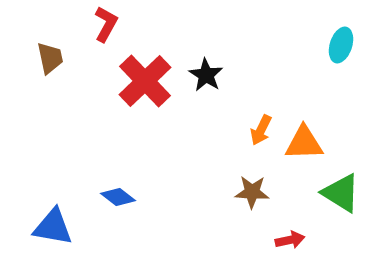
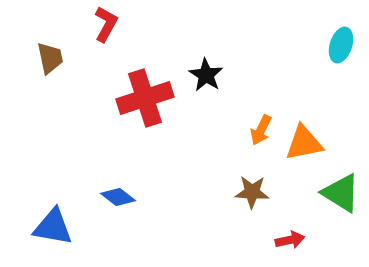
red cross: moved 17 px down; rotated 26 degrees clockwise
orange triangle: rotated 9 degrees counterclockwise
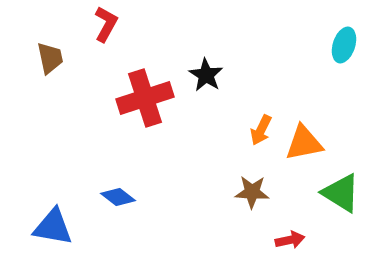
cyan ellipse: moved 3 px right
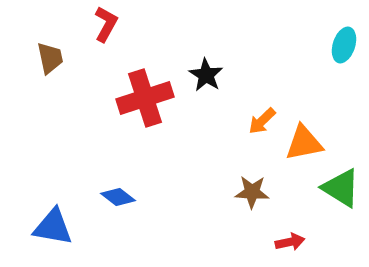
orange arrow: moved 1 px right, 9 px up; rotated 20 degrees clockwise
green triangle: moved 5 px up
red arrow: moved 2 px down
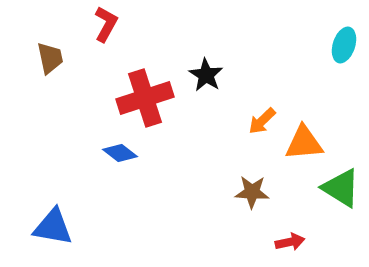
orange triangle: rotated 6 degrees clockwise
blue diamond: moved 2 px right, 44 px up
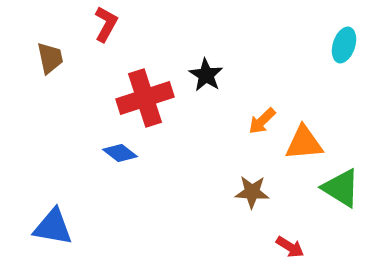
red arrow: moved 5 px down; rotated 44 degrees clockwise
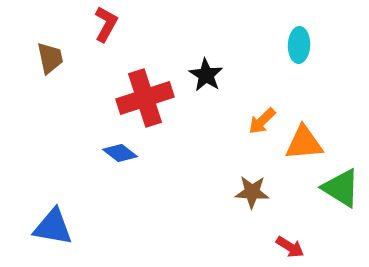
cyan ellipse: moved 45 px left; rotated 16 degrees counterclockwise
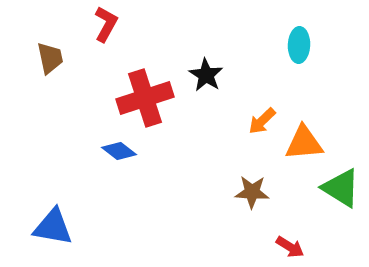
blue diamond: moved 1 px left, 2 px up
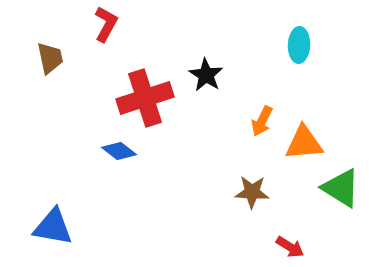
orange arrow: rotated 20 degrees counterclockwise
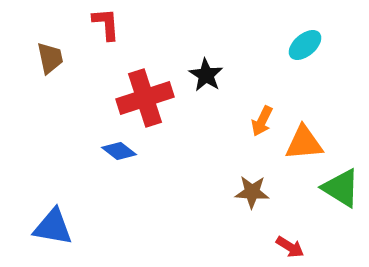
red L-shape: rotated 33 degrees counterclockwise
cyan ellipse: moved 6 px right; rotated 48 degrees clockwise
